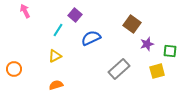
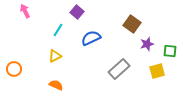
purple square: moved 2 px right, 3 px up
orange semicircle: rotated 40 degrees clockwise
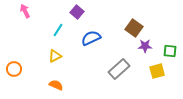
brown square: moved 2 px right, 4 px down
purple star: moved 2 px left, 2 px down; rotated 16 degrees clockwise
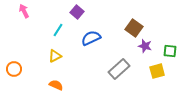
pink arrow: moved 1 px left
purple star: rotated 16 degrees clockwise
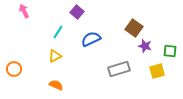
cyan line: moved 2 px down
blue semicircle: moved 1 px down
gray rectangle: rotated 25 degrees clockwise
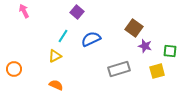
cyan line: moved 5 px right, 4 px down
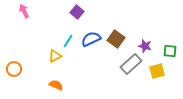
brown square: moved 18 px left, 11 px down
cyan line: moved 5 px right, 5 px down
gray rectangle: moved 12 px right, 5 px up; rotated 25 degrees counterclockwise
